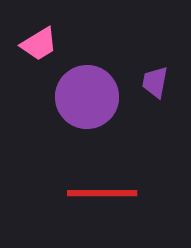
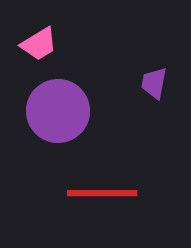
purple trapezoid: moved 1 px left, 1 px down
purple circle: moved 29 px left, 14 px down
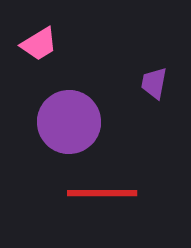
purple circle: moved 11 px right, 11 px down
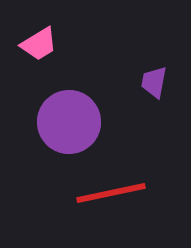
purple trapezoid: moved 1 px up
red line: moved 9 px right; rotated 12 degrees counterclockwise
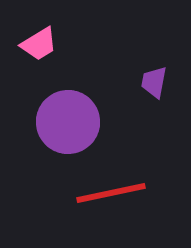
purple circle: moved 1 px left
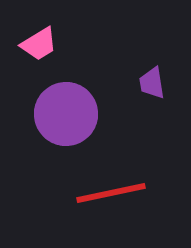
purple trapezoid: moved 2 px left, 1 px down; rotated 20 degrees counterclockwise
purple circle: moved 2 px left, 8 px up
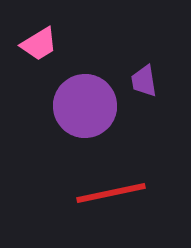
purple trapezoid: moved 8 px left, 2 px up
purple circle: moved 19 px right, 8 px up
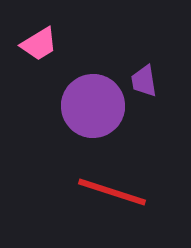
purple circle: moved 8 px right
red line: moved 1 px right, 1 px up; rotated 30 degrees clockwise
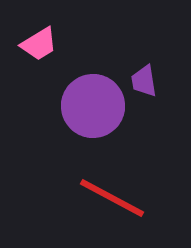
red line: moved 6 px down; rotated 10 degrees clockwise
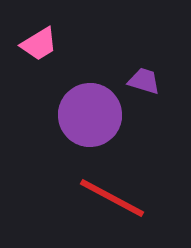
purple trapezoid: rotated 116 degrees clockwise
purple circle: moved 3 px left, 9 px down
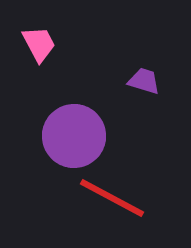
pink trapezoid: rotated 87 degrees counterclockwise
purple circle: moved 16 px left, 21 px down
